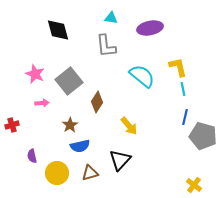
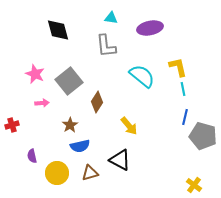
black triangle: rotated 45 degrees counterclockwise
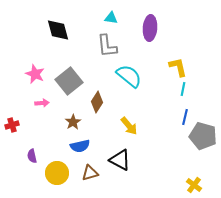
purple ellipse: rotated 75 degrees counterclockwise
gray L-shape: moved 1 px right
cyan semicircle: moved 13 px left
cyan line: rotated 24 degrees clockwise
brown star: moved 3 px right, 3 px up
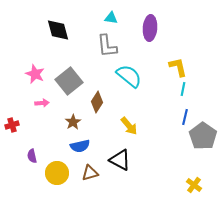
gray pentagon: rotated 20 degrees clockwise
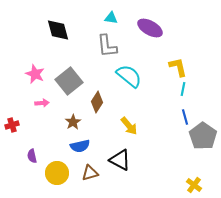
purple ellipse: rotated 65 degrees counterclockwise
blue line: rotated 28 degrees counterclockwise
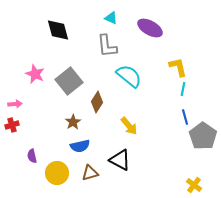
cyan triangle: rotated 16 degrees clockwise
pink arrow: moved 27 px left, 1 px down
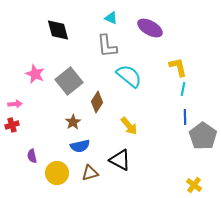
blue line: rotated 14 degrees clockwise
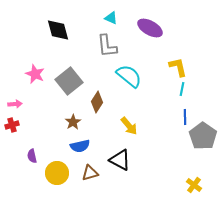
cyan line: moved 1 px left
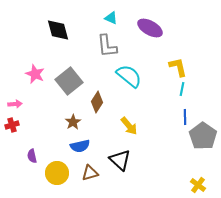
black triangle: rotated 15 degrees clockwise
yellow cross: moved 4 px right
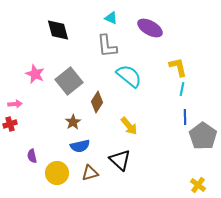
red cross: moved 2 px left, 1 px up
